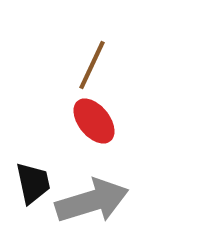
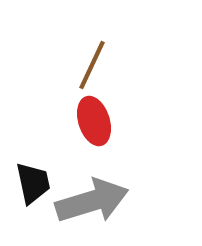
red ellipse: rotated 21 degrees clockwise
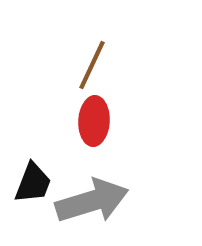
red ellipse: rotated 21 degrees clockwise
black trapezoid: rotated 33 degrees clockwise
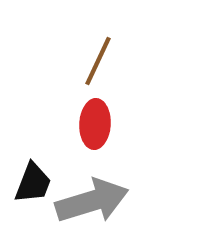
brown line: moved 6 px right, 4 px up
red ellipse: moved 1 px right, 3 px down
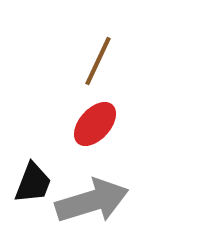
red ellipse: rotated 39 degrees clockwise
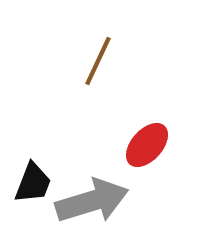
red ellipse: moved 52 px right, 21 px down
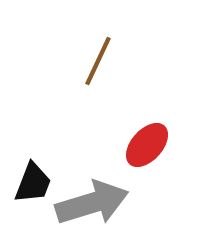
gray arrow: moved 2 px down
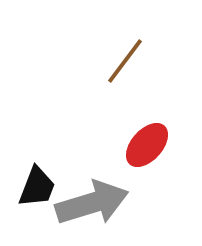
brown line: moved 27 px right; rotated 12 degrees clockwise
black trapezoid: moved 4 px right, 4 px down
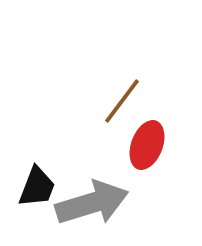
brown line: moved 3 px left, 40 px down
red ellipse: rotated 21 degrees counterclockwise
